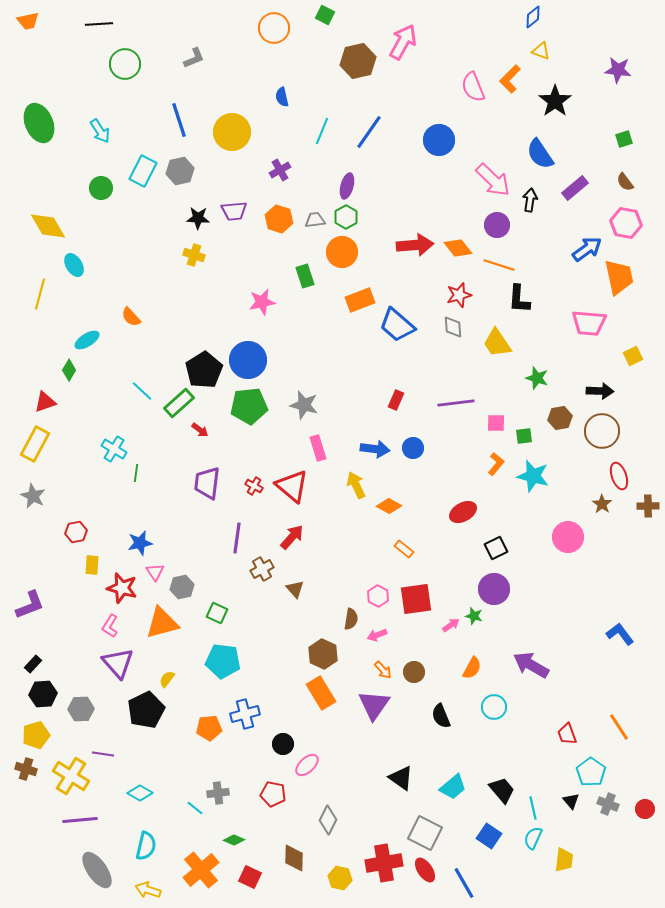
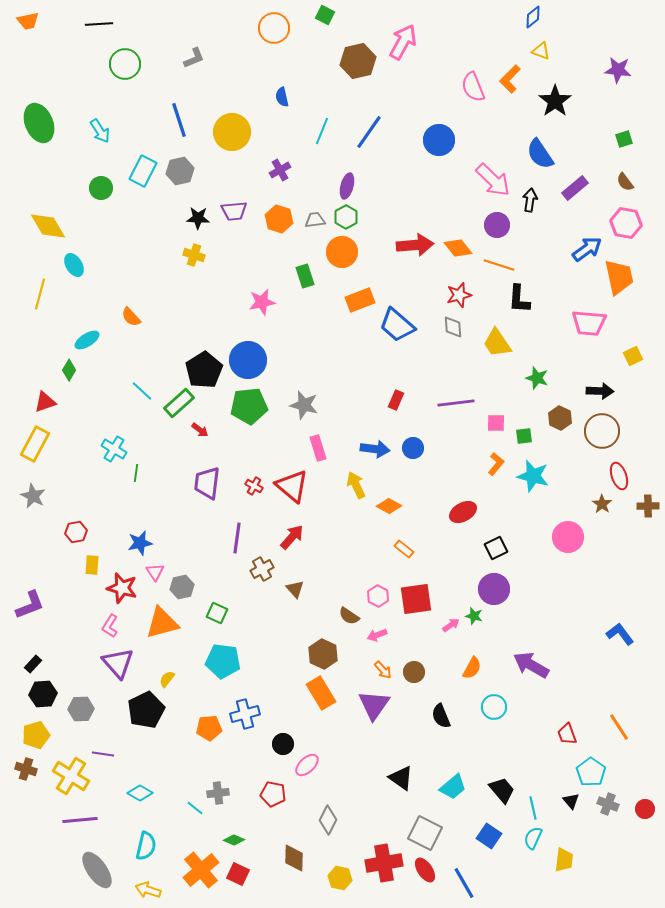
brown hexagon at (560, 418): rotated 25 degrees counterclockwise
brown semicircle at (351, 619): moved 2 px left, 3 px up; rotated 115 degrees clockwise
red square at (250, 877): moved 12 px left, 3 px up
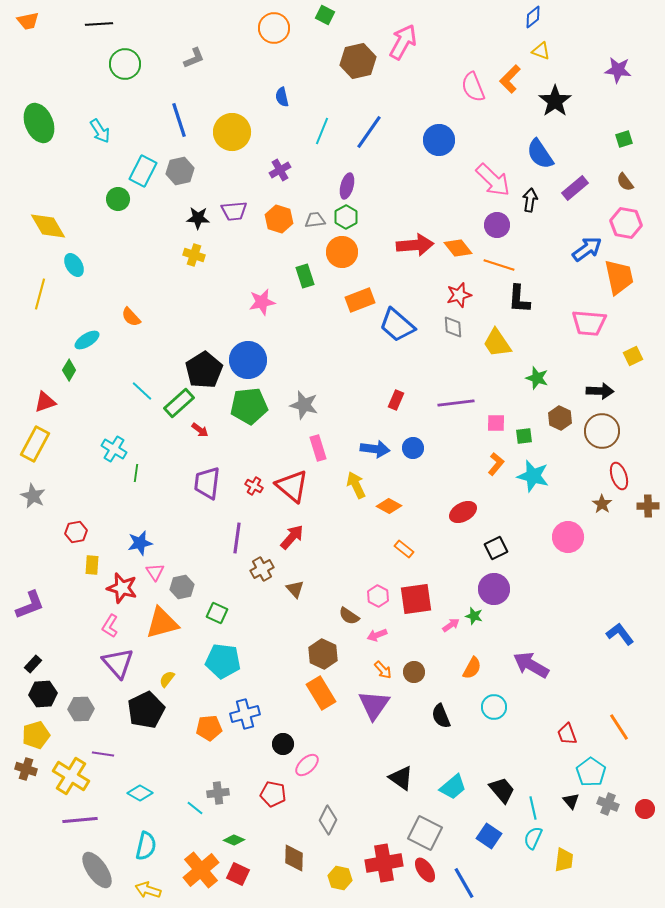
green circle at (101, 188): moved 17 px right, 11 px down
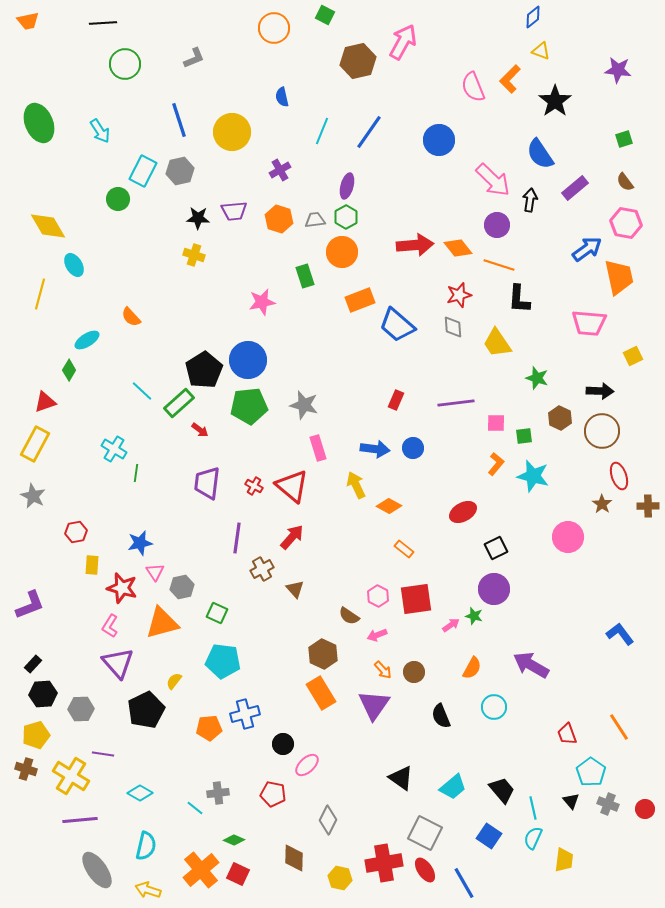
black line at (99, 24): moved 4 px right, 1 px up
yellow semicircle at (167, 679): moved 7 px right, 2 px down
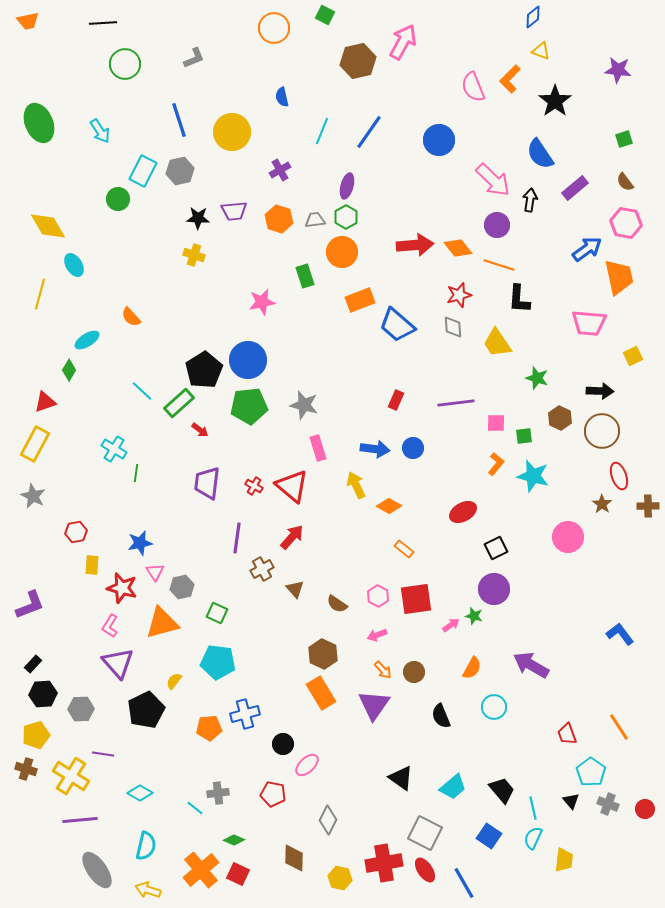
brown semicircle at (349, 616): moved 12 px left, 12 px up
cyan pentagon at (223, 661): moved 5 px left, 1 px down
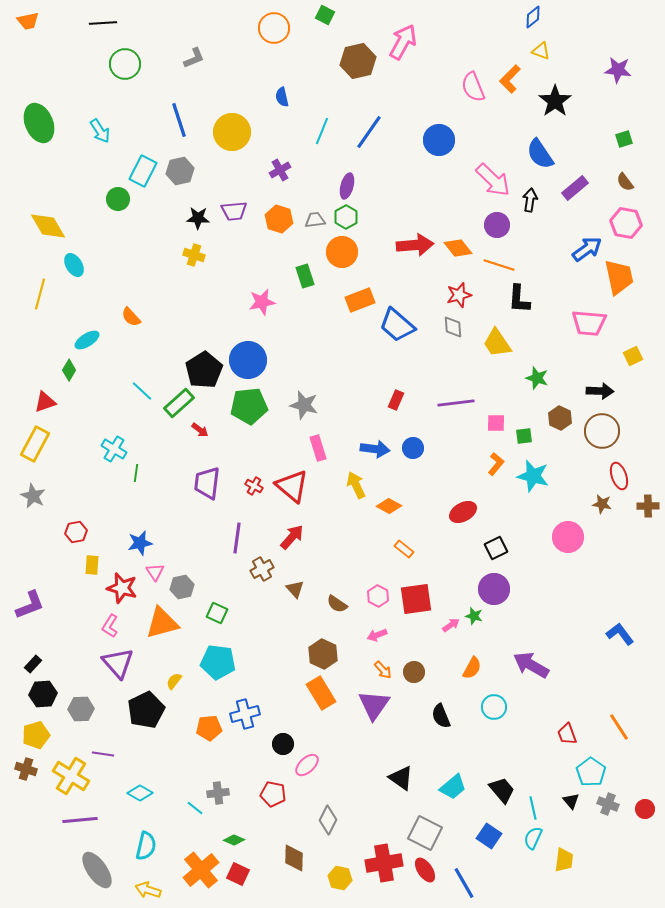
brown star at (602, 504): rotated 24 degrees counterclockwise
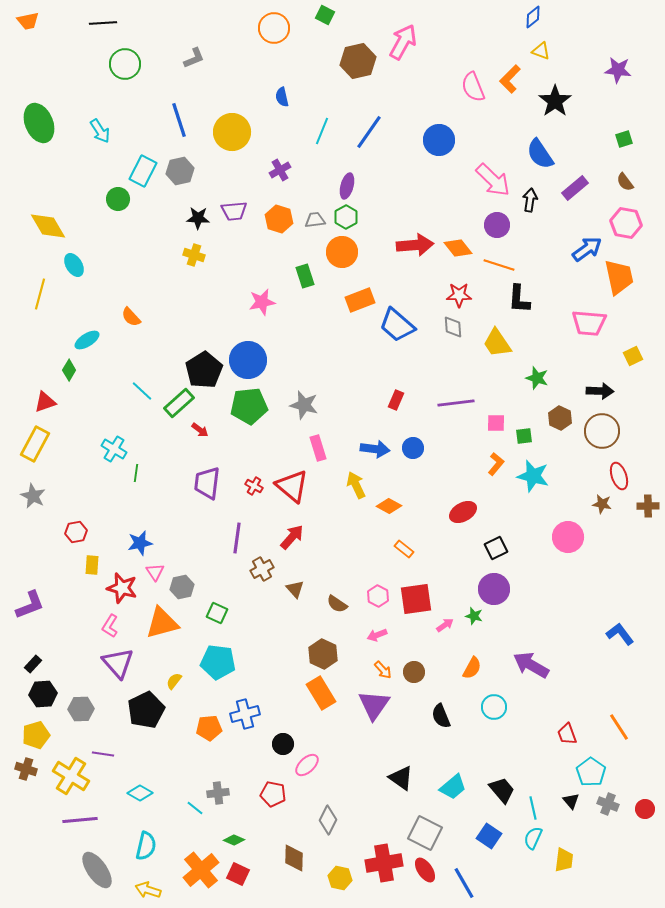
red star at (459, 295): rotated 15 degrees clockwise
pink arrow at (451, 625): moved 6 px left
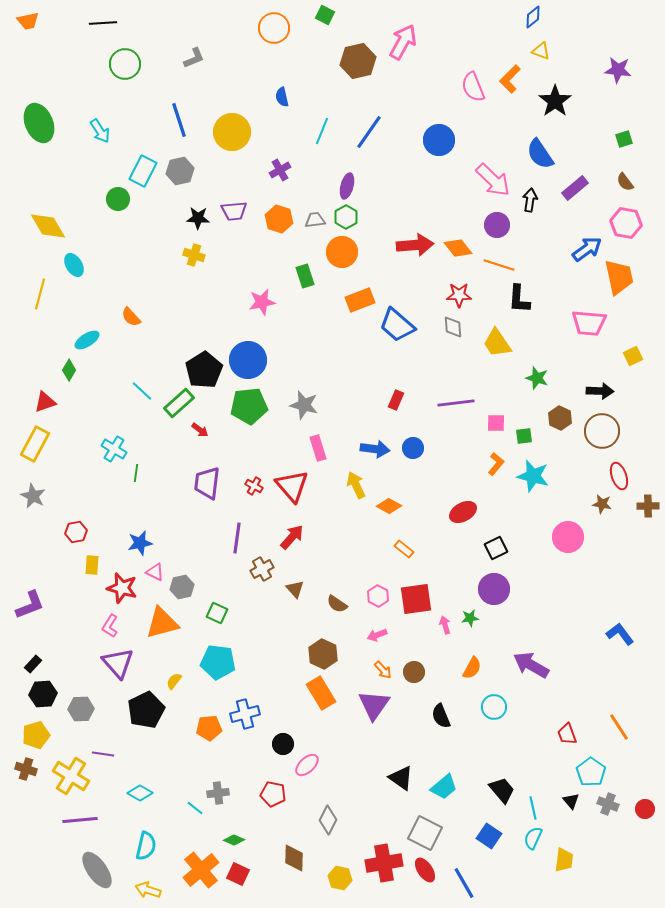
red triangle at (292, 486): rotated 9 degrees clockwise
pink triangle at (155, 572): rotated 30 degrees counterclockwise
green star at (474, 616): moved 4 px left, 2 px down; rotated 24 degrees counterclockwise
pink arrow at (445, 625): rotated 72 degrees counterclockwise
cyan trapezoid at (453, 787): moved 9 px left
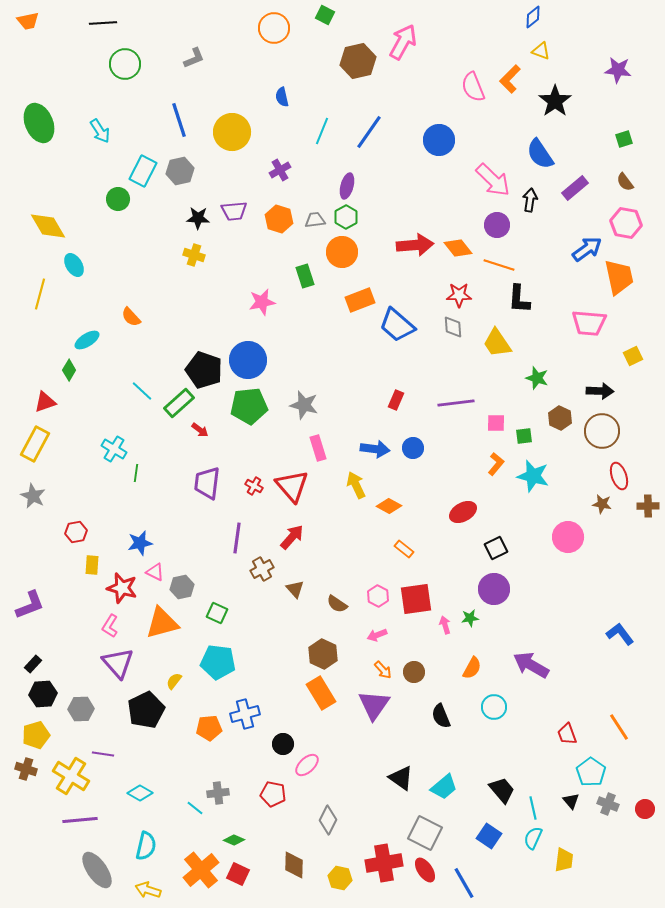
black pentagon at (204, 370): rotated 21 degrees counterclockwise
brown diamond at (294, 858): moved 7 px down
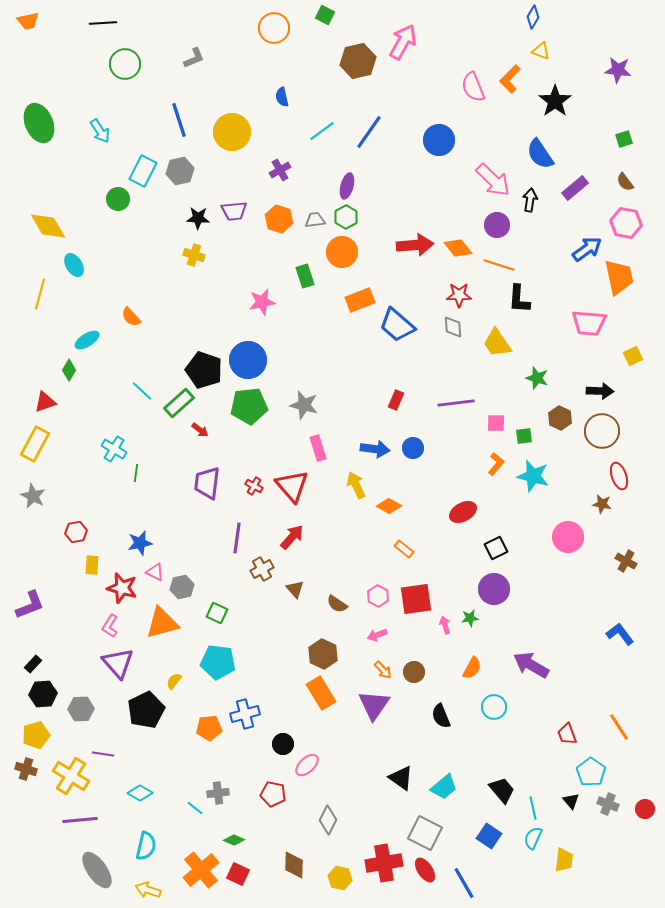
blue diamond at (533, 17): rotated 20 degrees counterclockwise
cyan line at (322, 131): rotated 32 degrees clockwise
brown cross at (648, 506): moved 22 px left, 55 px down; rotated 30 degrees clockwise
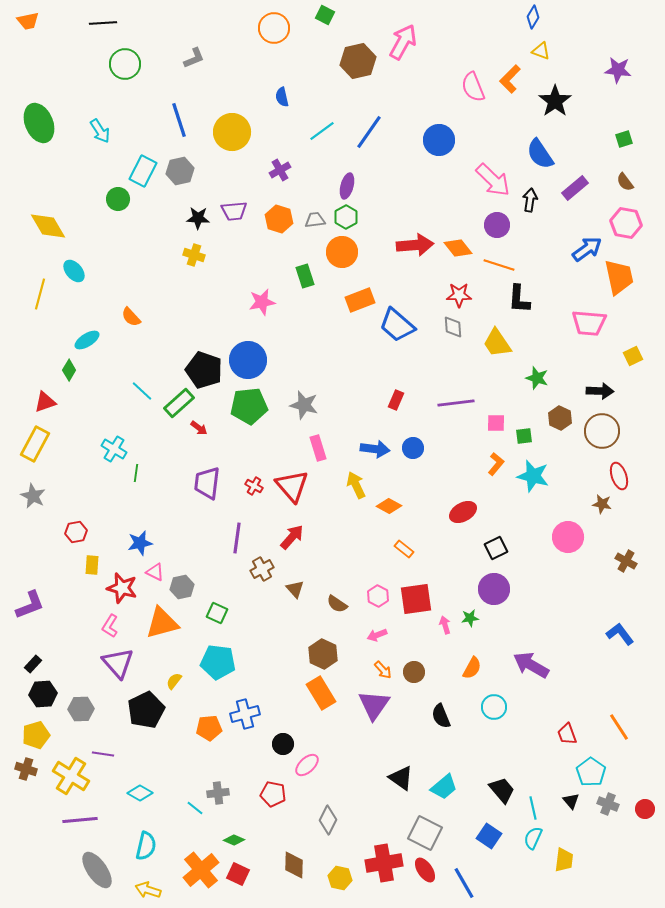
cyan ellipse at (74, 265): moved 6 px down; rotated 10 degrees counterclockwise
red arrow at (200, 430): moved 1 px left, 2 px up
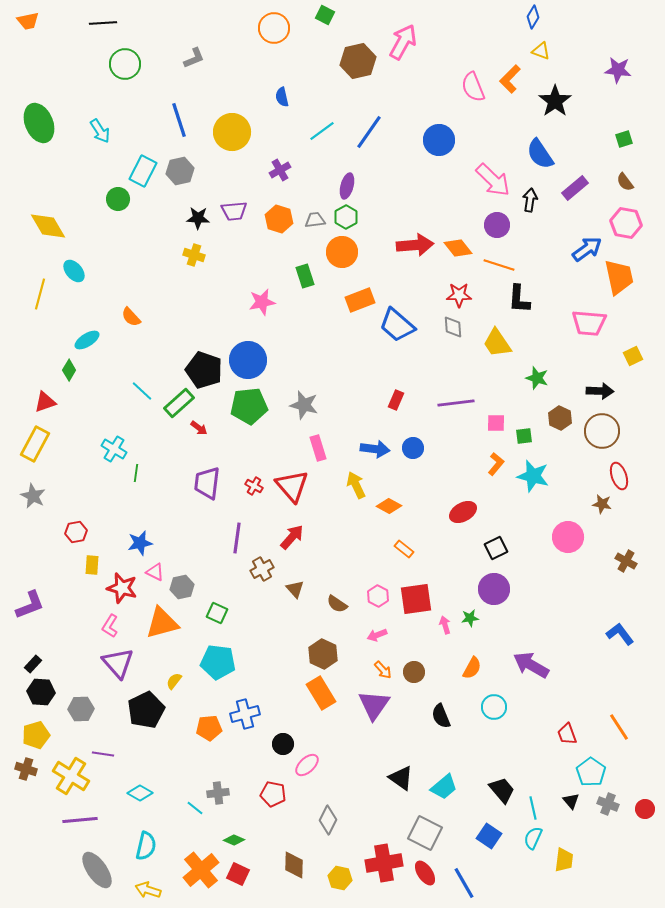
black hexagon at (43, 694): moved 2 px left, 2 px up; rotated 8 degrees clockwise
red ellipse at (425, 870): moved 3 px down
